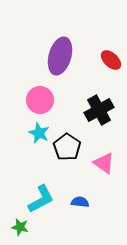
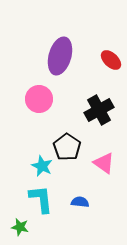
pink circle: moved 1 px left, 1 px up
cyan star: moved 3 px right, 33 px down
cyan L-shape: rotated 68 degrees counterclockwise
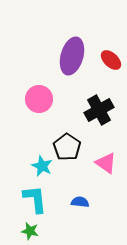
purple ellipse: moved 12 px right
pink triangle: moved 2 px right
cyan L-shape: moved 6 px left
green star: moved 10 px right, 4 px down
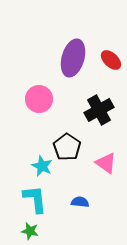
purple ellipse: moved 1 px right, 2 px down
